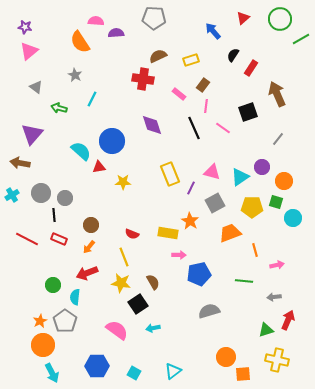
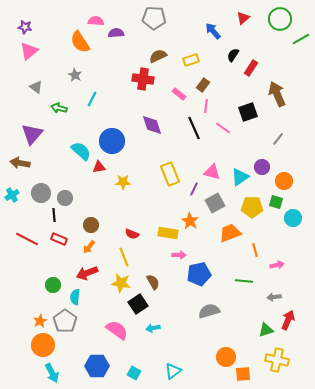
purple line at (191, 188): moved 3 px right, 1 px down
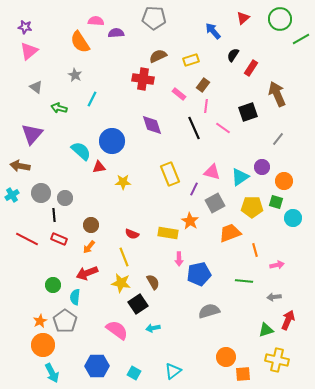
brown arrow at (20, 163): moved 3 px down
pink arrow at (179, 255): moved 4 px down; rotated 88 degrees clockwise
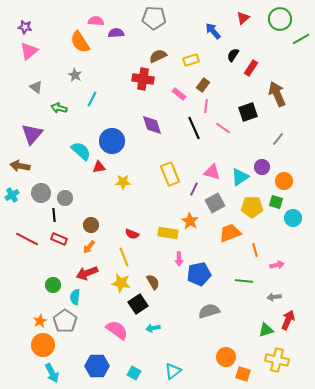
orange square at (243, 374): rotated 21 degrees clockwise
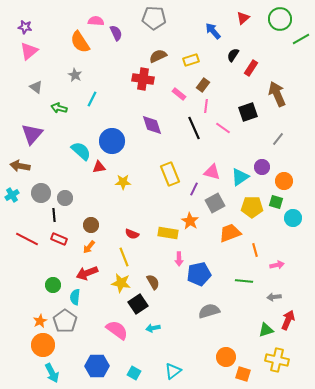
purple semicircle at (116, 33): rotated 70 degrees clockwise
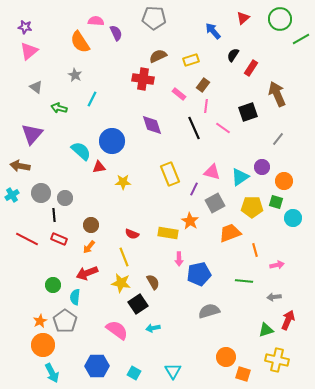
cyan triangle at (173, 371): rotated 24 degrees counterclockwise
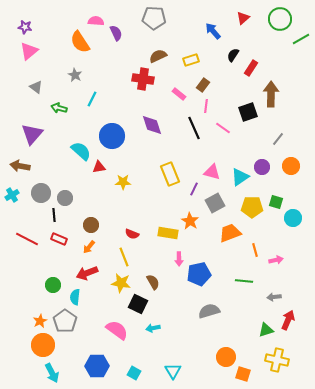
brown arrow at (277, 94): moved 6 px left; rotated 25 degrees clockwise
blue circle at (112, 141): moved 5 px up
orange circle at (284, 181): moved 7 px right, 15 px up
pink arrow at (277, 265): moved 1 px left, 5 px up
black square at (138, 304): rotated 30 degrees counterclockwise
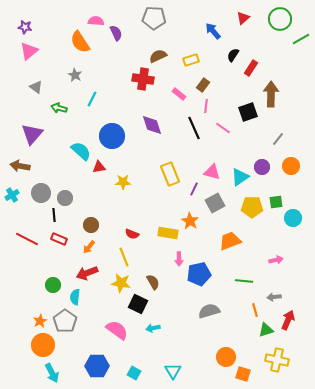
green square at (276, 202): rotated 24 degrees counterclockwise
orange trapezoid at (230, 233): moved 8 px down
orange line at (255, 250): moved 60 px down
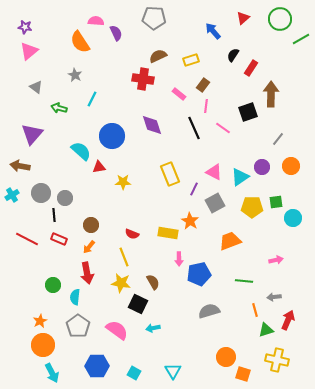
pink triangle at (212, 172): moved 2 px right; rotated 12 degrees clockwise
red arrow at (87, 273): rotated 80 degrees counterclockwise
gray pentagon at (65, 321): moved 13 px right, 5 px down
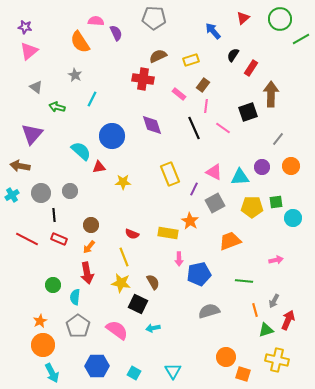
green arrow at (59, 108): moved 2 px left, 1 px up
cyan triangle at (240, 177): rotated 30 degrees clockwise
gray circle at (65, 198): moved 5 px right, 7 px up
gray arrow at (274, 297): moved 4 px down; rotated 56 degrees counterclockwise
